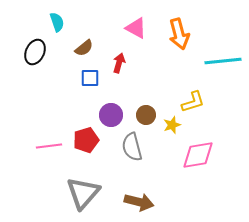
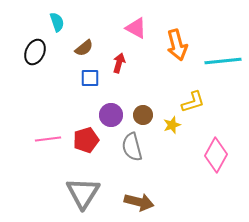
orange arrow: moved 2 px left, 11 px down
brown circle: moved 3 px left
pink line: moved 1 px left, 7 px up
pink diamond: moved 18 px right; rotated 52 degrees counterclockwise
gray triangle: rotated 9 degrees counterclockwise
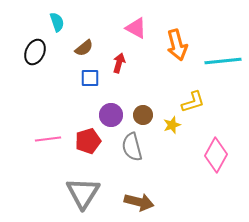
red pentagon: moved 2 px right, 1 px down
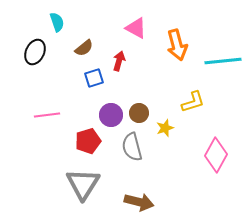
red arrow: moved 2 px up
blue square: moved 4 px right; rotated 18 degrees counterclockwise
brown circle: moved 4 px left, 2 px up
yellow star: moved 7 px left, 3 px down
pink line: moved 1 px left, 24 px up
gray triangle: moved 9 px up
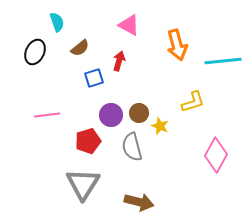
pink triangle: moved 7 px left, 3 px up
brown semicircle: moved 4 px left
yellow star: moved 5 px left, 2 px up; rotated 30 degrees counterclockwise
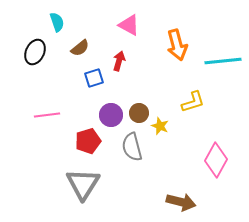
pink diamond: moved 5 px down
brown arrow: moved 42 px right
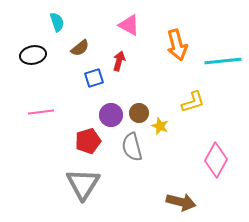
black ellipse: moved 2 px left, 3 px down; rotated 55 degrees clockwise
pink line: moved 6 px left, 3 px up
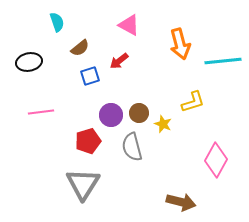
orange arrow: moved 3 px right, 1 px up
black ellipse: moved 4 px left, 7 px down
red arrow: rotated 144 degrees counterclockwise
blue square: moved 4 px left, 2 px up
yellow star: moved 3 px right, 2 px up
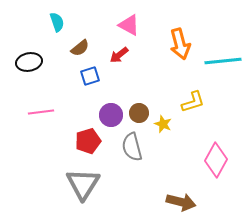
red arrow: moved 6 px up
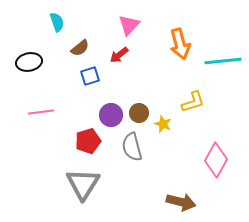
pink triangle: rotated 45 degrees clockwise
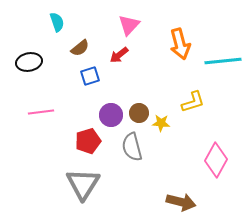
yellow star: moved 2 px left, 1 px up; rotated 18 degrees counterclockwise
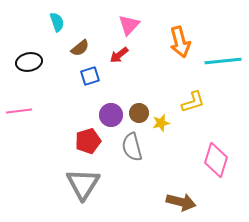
orange arrow: moved 2 px up
pink line: moved 22 px left, 1 px up
yellow star: rotated 18 degrees counterclockwise
pink diamond: rotated 12 degrees counterclockwise
